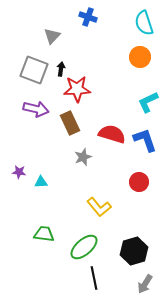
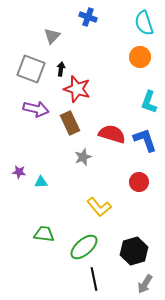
gray square: moved 3 px left, 1 px up
red star: rotated 20 degrees clockwise
cyan L-shape: moved 1 px right; rotated 45 degrees counterclockwise
black line: moved 1 px down
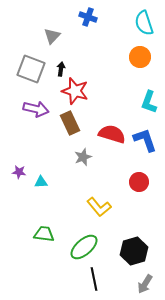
red star: moved 2 px left, 2 px down
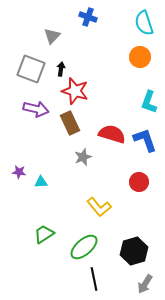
green trapezoid: rotated 40 degrees counterclockwise
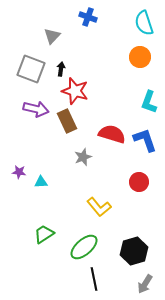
brown rectangle: moved 3 px left, 2 px up
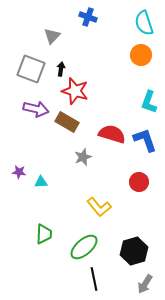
orange circle: moved 1 px right, 2 px up
brown rectangle: moved 1 px down; rotated 35 degrees counterclockwise
green trapezoid: rotated 125 degrees clockwise
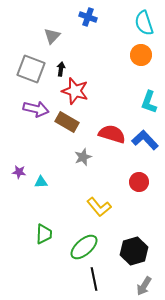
blue L-shape: rotated 24 degrees counterclockwise
gray arrow: moved 1 px left, 2 px down
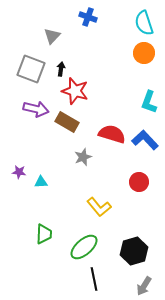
orange circle: moved 3 px right, 2 px up
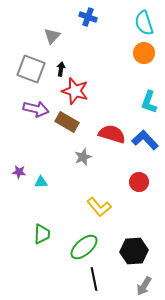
green trapezoid: moved 2 px left
black hexagon: rotated 12 degrees clockwise
